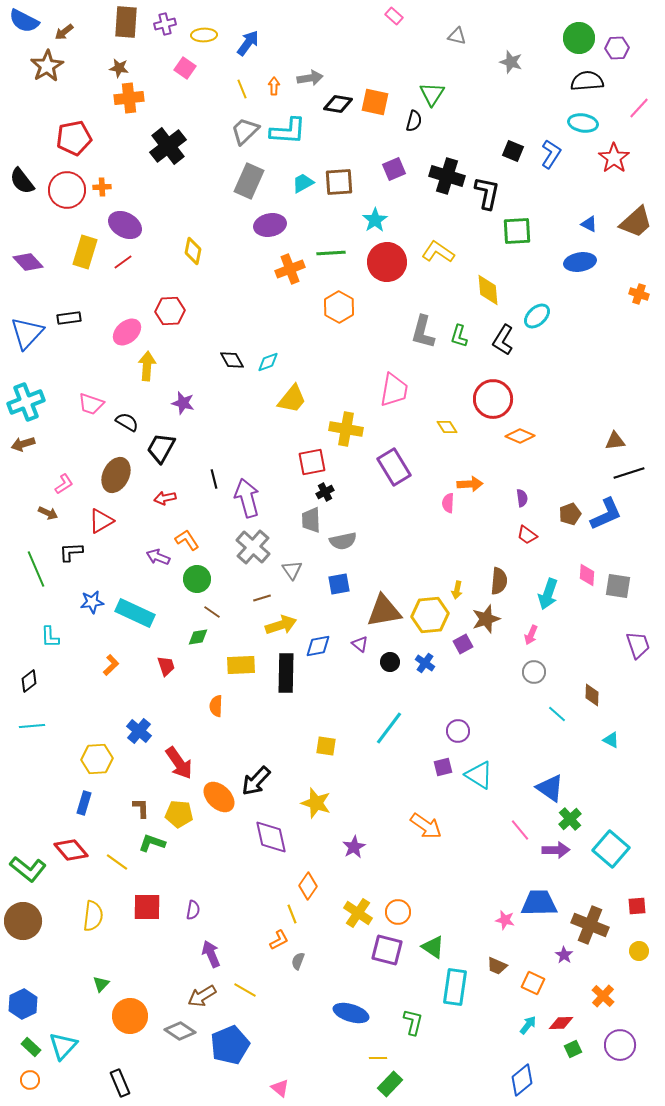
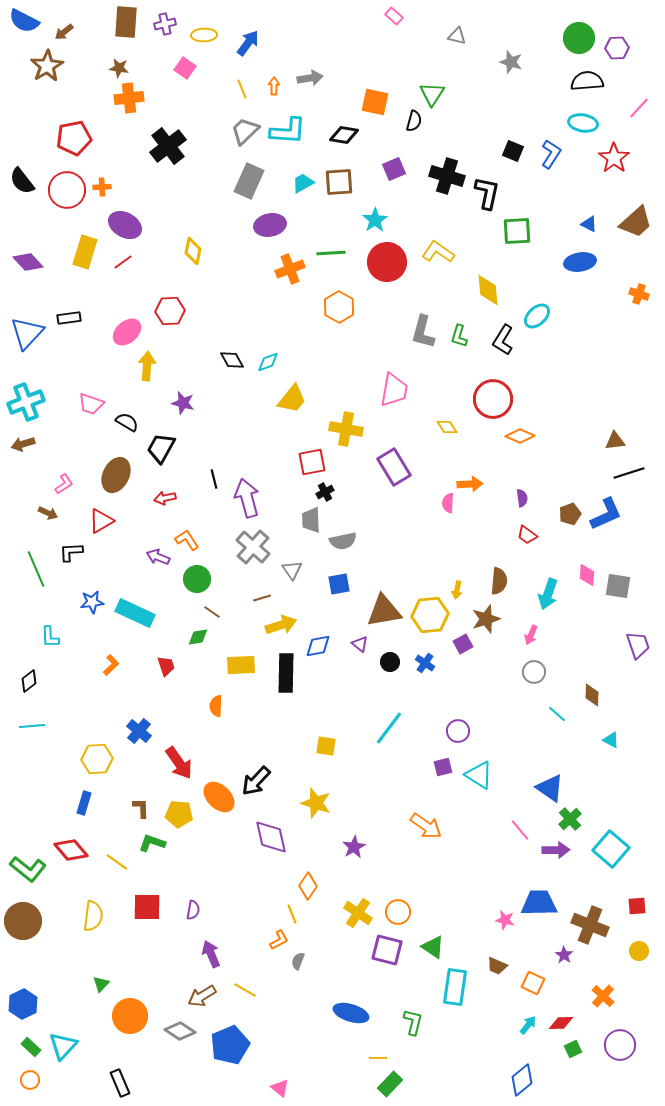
black diamond at (338, 104): moved 6 px right, 31 px down
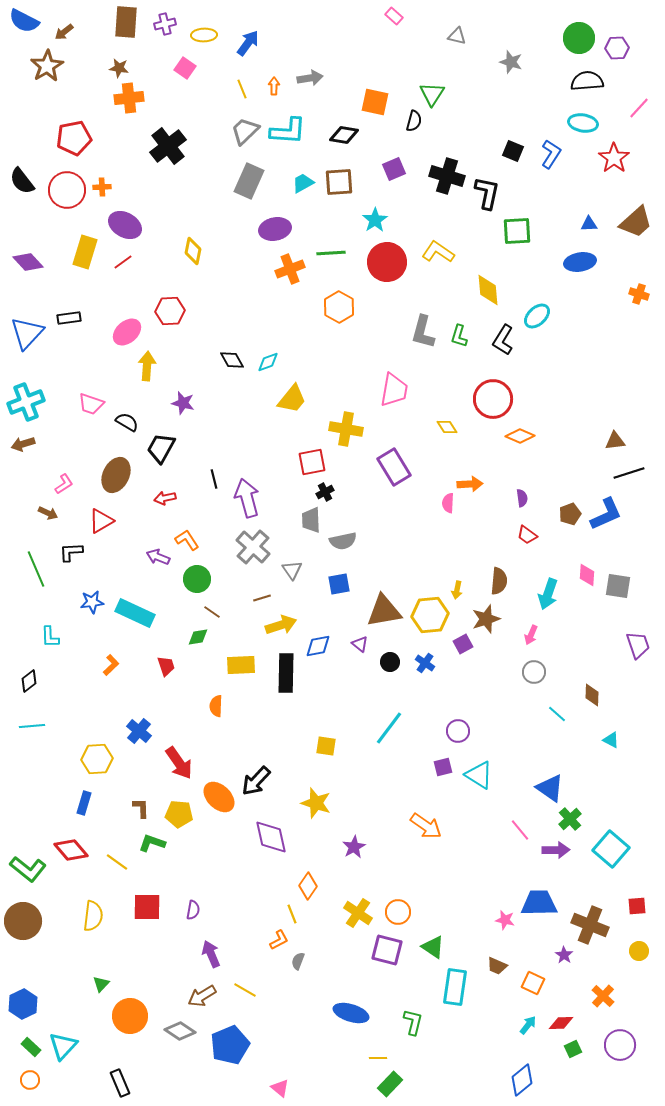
blue triangle at (589, 224): rotated 30 degrees counterclockwise
purple ellipse at (270, 225): moved 5 px right, 4 px down
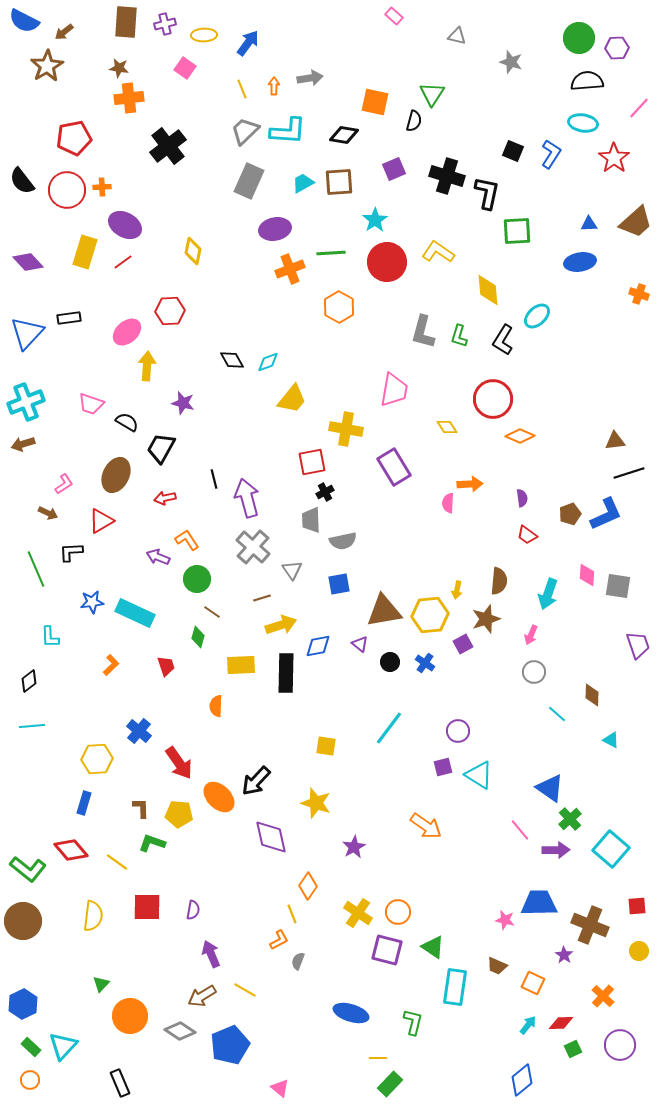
green diamond at (198, 637): rotated 65 degrees counterclockwise
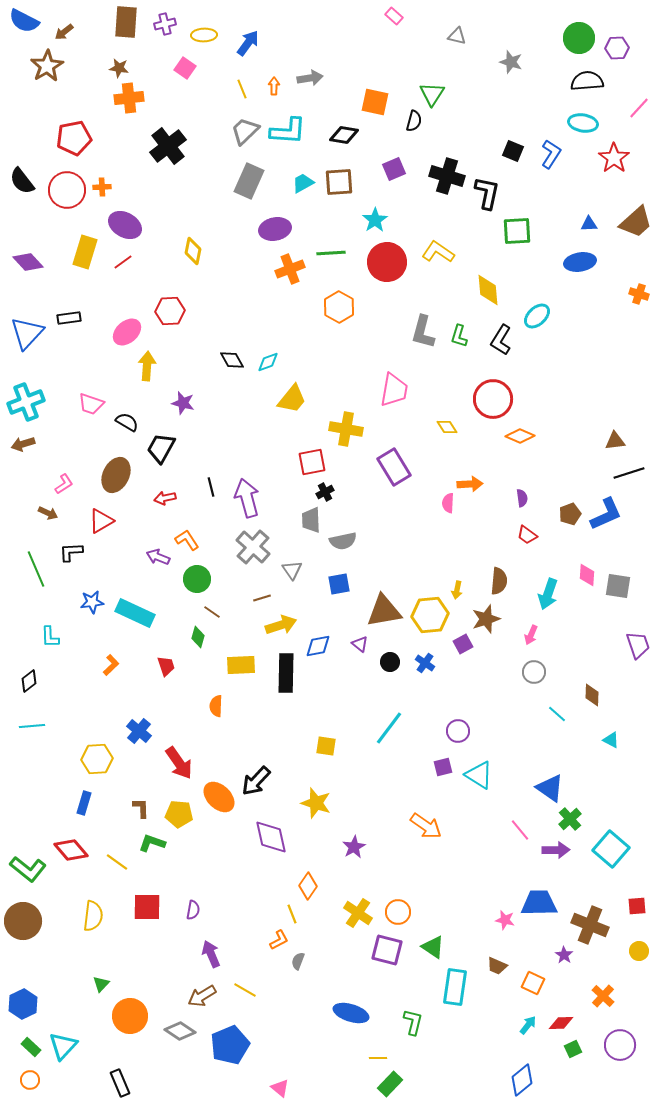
black L-shape at (503, 340): moved 2 px left
black line at (214, 479): moved 3 px left, 8 px down
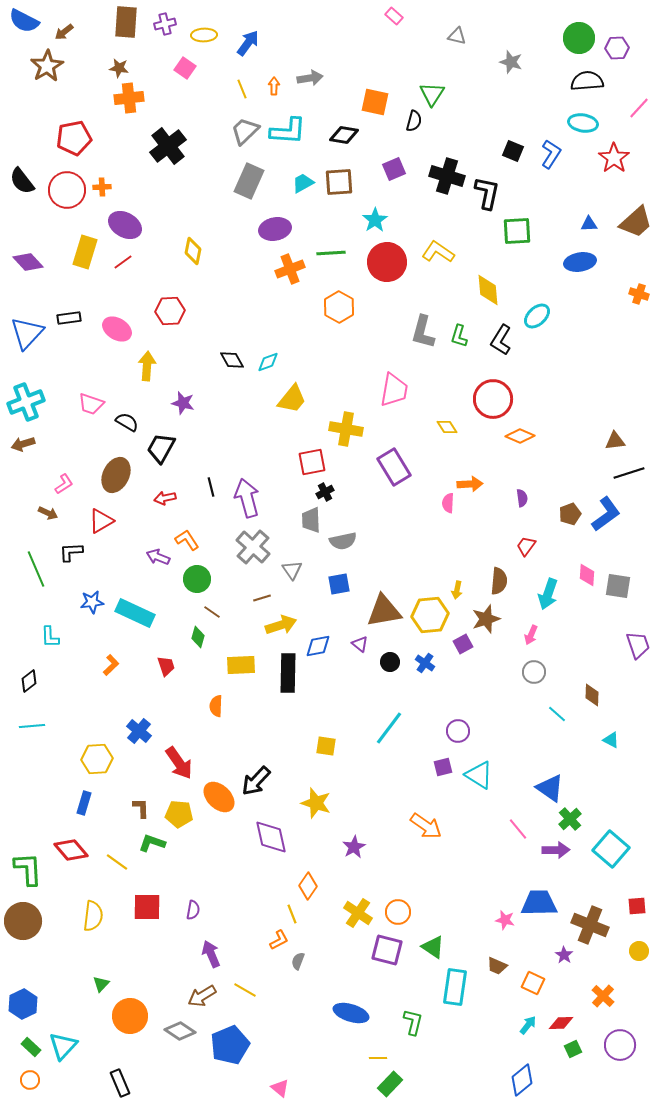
pink ellipse at (127, 332): moved 10 px left, 3 px up; rotated 72 degrees clockwise
blue L-shape at (606, 514): rotated 12 degrees counterclockwise
red trapezoid at (527, 535): moved 1 px left, 11 px down; rotated 90 degrees clockwise
black rectangle at (286, 673): moved 2 px right
pink line at (520, 830): moved 2 px left, 1 px up
green L-shape at (28, 869): rotated 132 degrees counterclockwise
